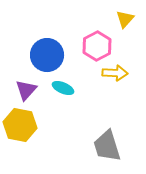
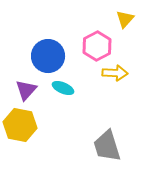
blue circle: moved 1 px right, 1 px down
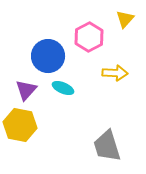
pink hexagon: moved 8 px left, 9 px up
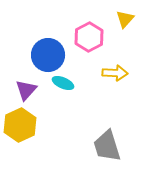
blue circle: moved 1 px up
cyan ellipse: moved 5 px up
yellow hexagon: rotated 24 degrees clockwise
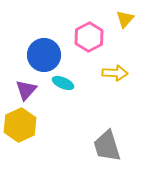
blue circle: moved 4 px left
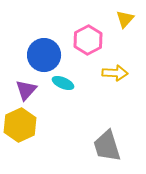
pink hexagon: moved 1 px left, 3 px down
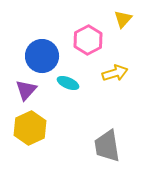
yellow triangle: moved 2 px left
blue circle: moved 2 px left, 1 px down
yellow arrow: rotated 20 degrees counterclockwise
cyan ellipse: moved 5 px right
yellow hexagon: moved 10 px right, 3 px down
gray trapezoid: rotated 8 degrees clockwise
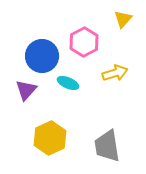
pink hexagon: moved 4 px left, 2 px down
yellow hexagon: moved 20 px right, 10 px down
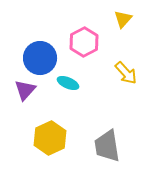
blue circle: moved 2 px left, 2 px down
yellow arrow: moved 11 px right; rotated 65 degrees clockwise
purple triangle: moved 1 px left
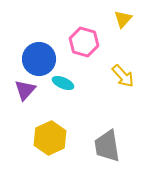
pink hexagon: rotated 16 degrees counterclockwise
blue circle: moved 1 px left, 1 px down
yellow arrow: moved 3 px left, 3 px down
cyan ellipse: moved 5 px left
